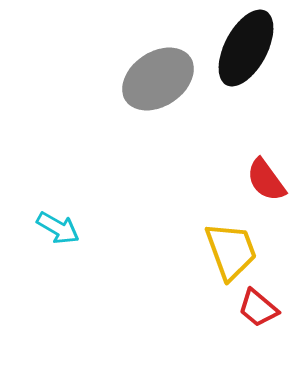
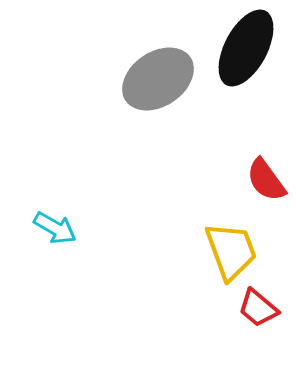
cyan arrow: moved 3 px left
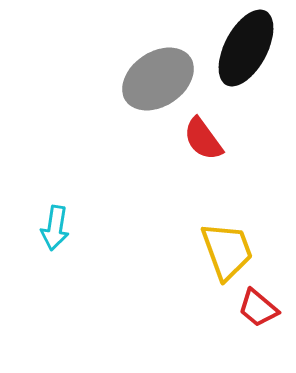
red semicircle: moved 63 px left, 41 px up
cyan arrow: rotated 69 degrees clockwise
yellow trapezoid: moved 4 px left
